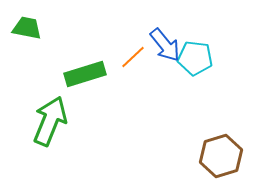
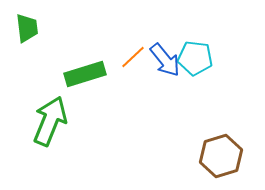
green trapezoid: rotated 72 degrees clockwise
blue arrow: moved 15 px down
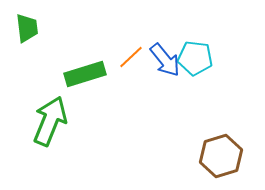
orange line: moved 2 px left
